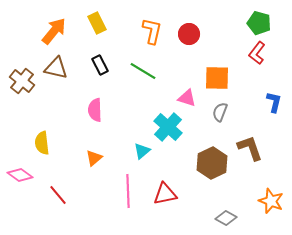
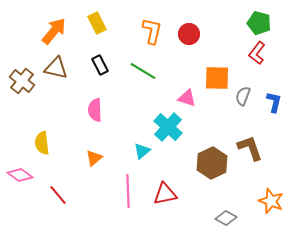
gray semicircle: moved 23 px right, 16 px up
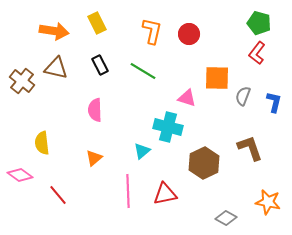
orange arrow: rotated 60 degrees clockwise
cyan cross: rotated 28 degrees counterclockwise
brown hexagon: moved 8 px left
orange star: moved 3 px left, 1 px down; rotated 10 degrees counterclockwise
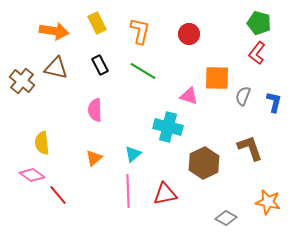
orange L-shape: moved 12 px left
pink triangle: moved 2 px right, 2 px up
cyan triangle: moved 9 px left, 3 px down
pink diamond: moved 12 px right
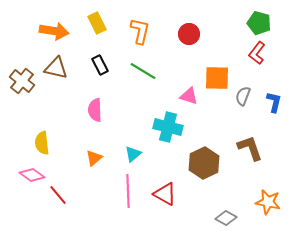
red triangle: rotated 40 degrees clockwise
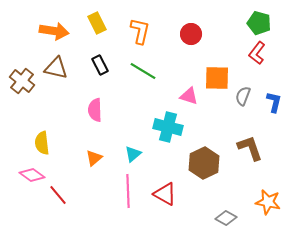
red circle: moved 2 px right
